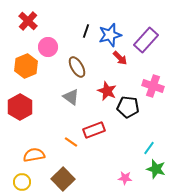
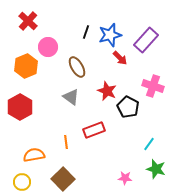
black line: moved 1 px down
black pentagon: rotated 20 degrees clockwise
orange line: moved 5 px left; rotated 48 degrees clockwise
cyan line: moved 4 px up
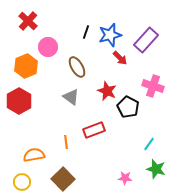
red hexagon: moved 1 px left, 6 px up
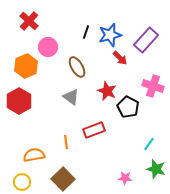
red cross: moved 1 px right
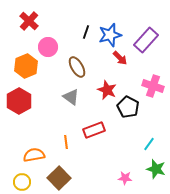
red star: moved 1 px up
brown square: moved 4 px left, 1 px up
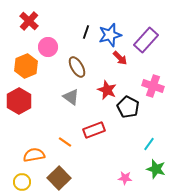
orange line: moved 1 px left; rotated 48 degrees counterclockwise
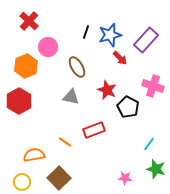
gray triangle: rotated 24 degrees counterclockwise
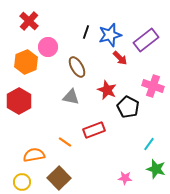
purple rectangle: rotated 10 degrees clockwise
orange hexagon: moved 4 px up
